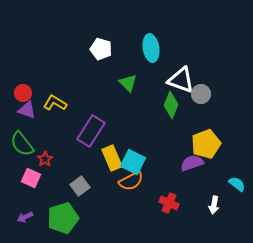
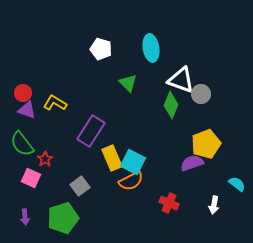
purple arrow: rotated 70 degrees counterclockwise
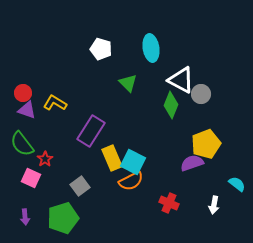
white triangle: rotated 8 degrees clockwise
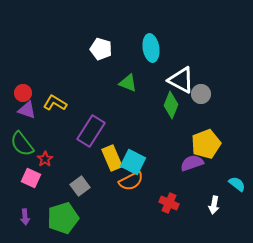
green triangle: rotated 24 degrees counterclockwise
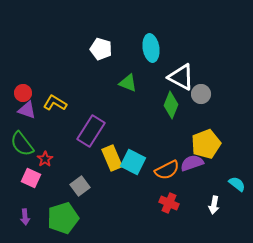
white triangle: moved 3 px up
orange semicircle: moved 36 px right, 11 px up
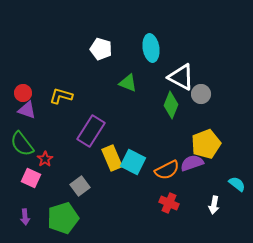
yellow L-shape: moved 6 px right, 7 px up; rotated 15 degrees counterclockwise
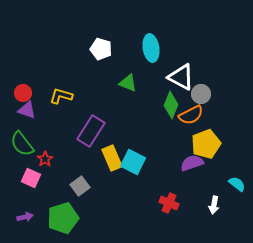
orange semicircle: moved 24 px right, 55 px up
purple arrow: rotated 98 degrees counterclockwise
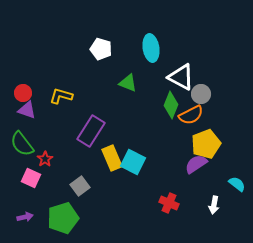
purple semicircle: moved 4 px right, 1 px down; rotated 15 degrees counterclockwise
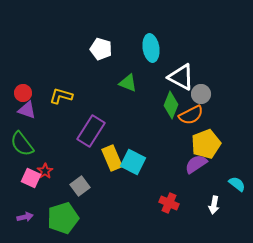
red star: moved 12 px down
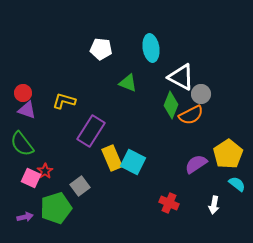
white pentagon: rotated 10 degrees counterclockwise
yellow L-shape: moved 3 px right, 5 px down
yellow pentagon: moved 22 px right, 10 px down; rotated 12 degrees counterclockwise
green pentagon: moved 7 px left, 10 px up
